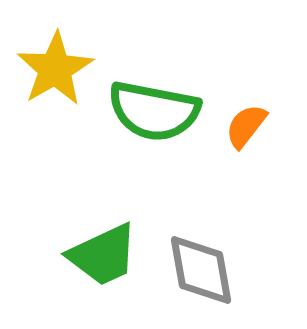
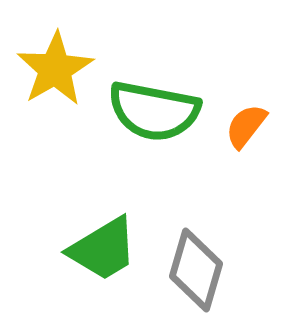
green trapezoid: moved 6 px up; rotated 6 degrees counterclockwise
gray diamond: moved 5 px left; rotated 26 degrees clockwise
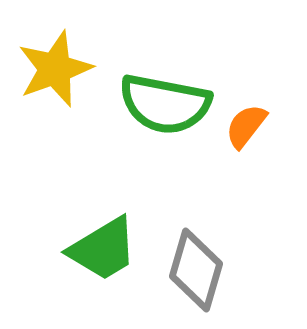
yellow star: rotated 10 degrees clockwise
green semicircle: moved 11 px right, 7 px up
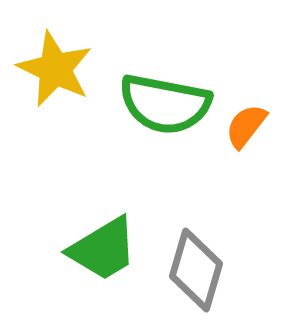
yellow star: rotated 26 degrees counterclockwise
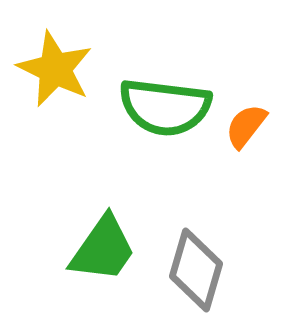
green semicircle: moved 3 px down; rotated 4 degrees counterclockwise
green trapezoid: rotated 24 degrees counterclockwise
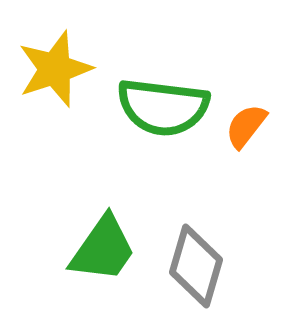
yellow star: rotated 28 degrees clockwise
green semicircle: moved 2 px left
gray diamond: moved 4 px up
